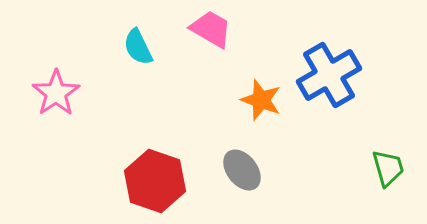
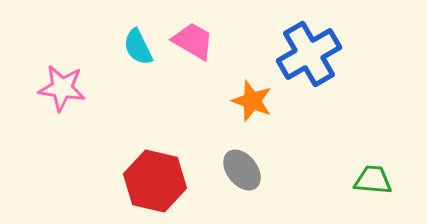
pink trapezoid: moved 18 px left, 12 px down
blue cross: moved 20 px left, 21 px up
pink star: moved 6 px right, 5 px up; rotated 30 degrees counterclockwise
orange star: moved 9 px left, 1 px down
green trapezoid: moved 15 px left, 12 px down; rotated 69 degrees counterclockwise
red hexagon: rotated 6 degrees counterclockwise
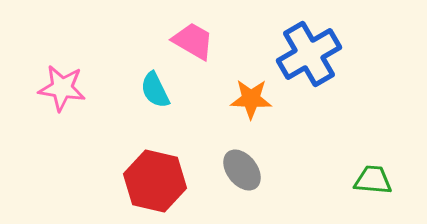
cyan semicircle: moved 17 px right, 43 px down
orange star: moved 1 px left, 2 px up; rotated 18 degrees counterclockwise
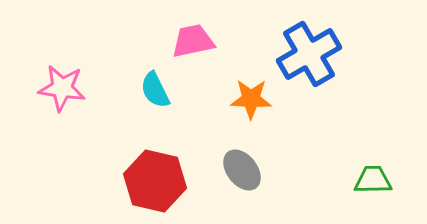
pink trapezoid: rotated 42 degrees counterclockwise
green trapezoid: rotated 6 degrees counterclockwise
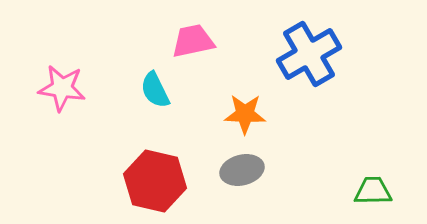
orange star: moved 6 px left, 15 px down
gray ellipse: rotated 66 degrees counterclockwise
green trapezoid: moved 11 px down
